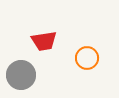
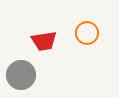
orange circle: moved 25 px up
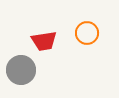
gray circle: moved 5 px up
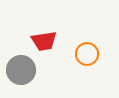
orange circle: moved 21 px down
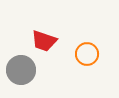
red trapezoid: rotated 28 degrees clockwise
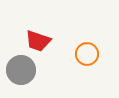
red trapezoid: moved 6 px left
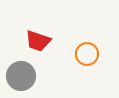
gray circle: moved 6 px down
